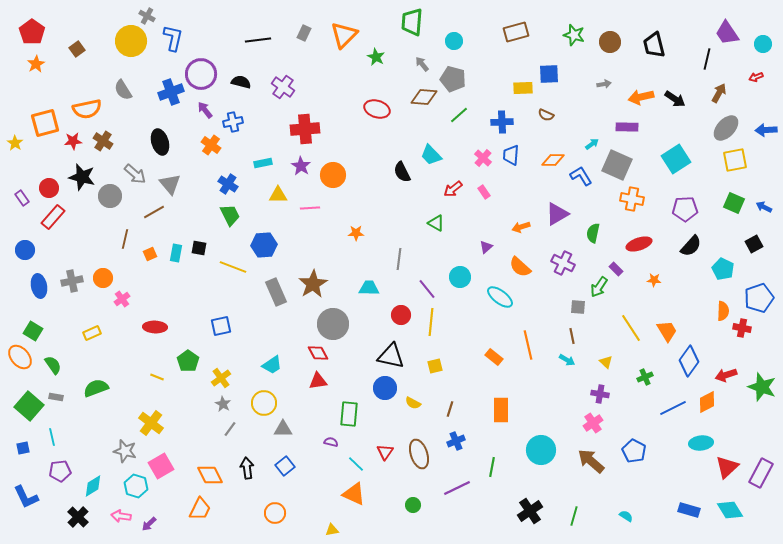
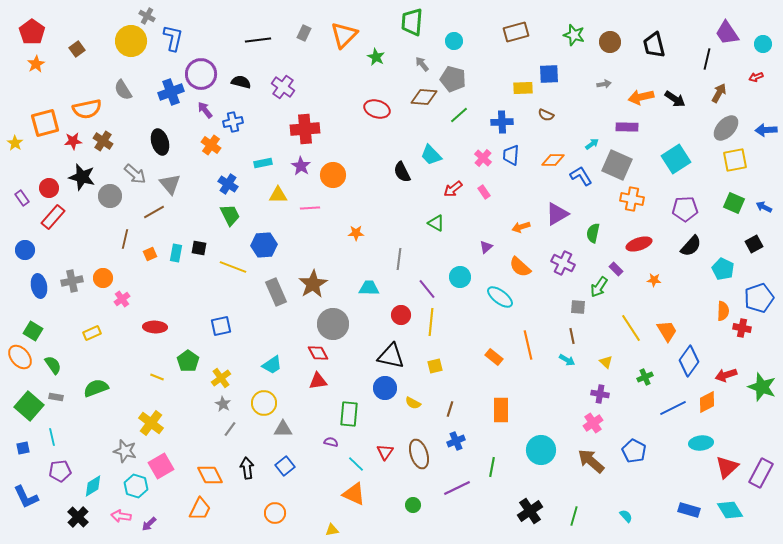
cyan semicircle at (626, 516): rotated 16 degrees clockwise
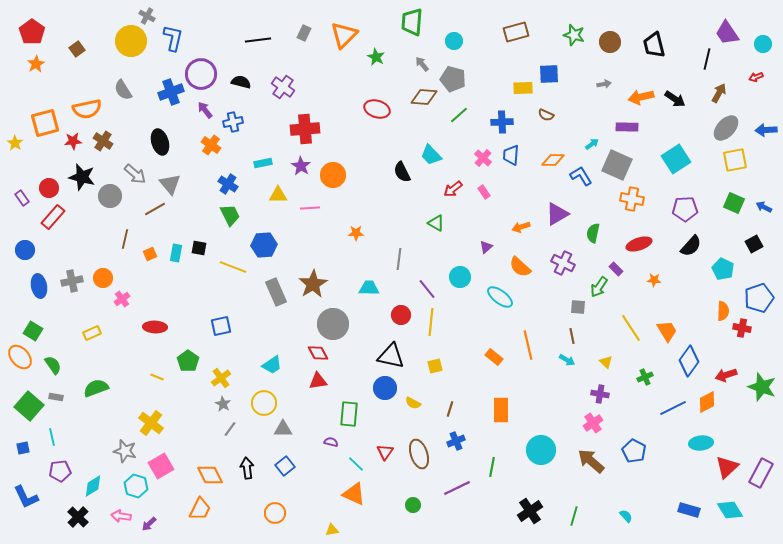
brown line at (154, 212): moved 1 px right, 3 px up
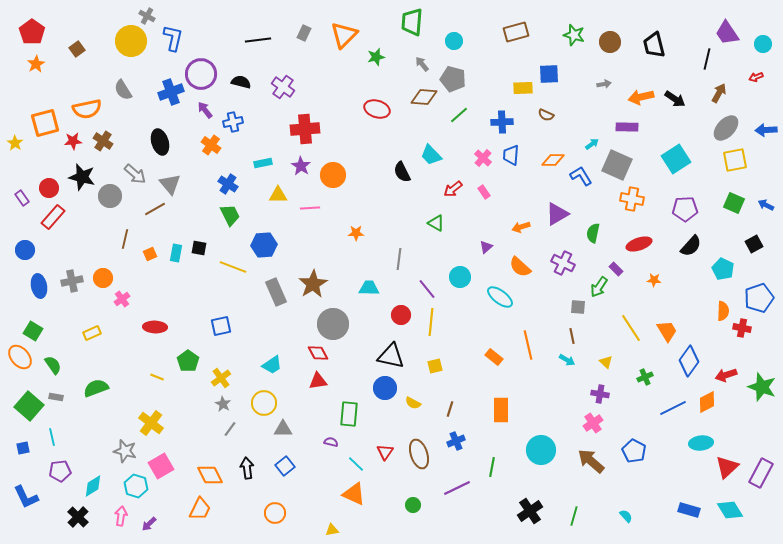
green star at (376, 57): rotated 30 degrees clockwise
blue arrow at (764, 207): moved 2 px right, 2 px up
pink arrow at (121, 516): rotated 90 degrees clockwise
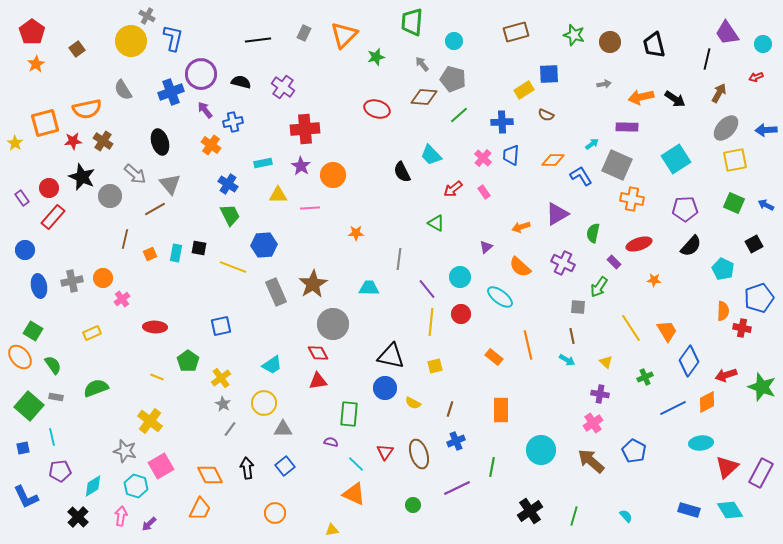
yellow rectangle at (523, 88): moved 1 px right, 2 px down; rotated 30 degrees counterclockwise
black star at (82, 177): rotated 8 degrees clockwise
purple rectangle at (616, 269): moved 2 px left, 7 px up
red circle at (401, 315): moved 60 px right, 1 px up
yellow cross at (151, 423): moved 1 px left, 2 px up
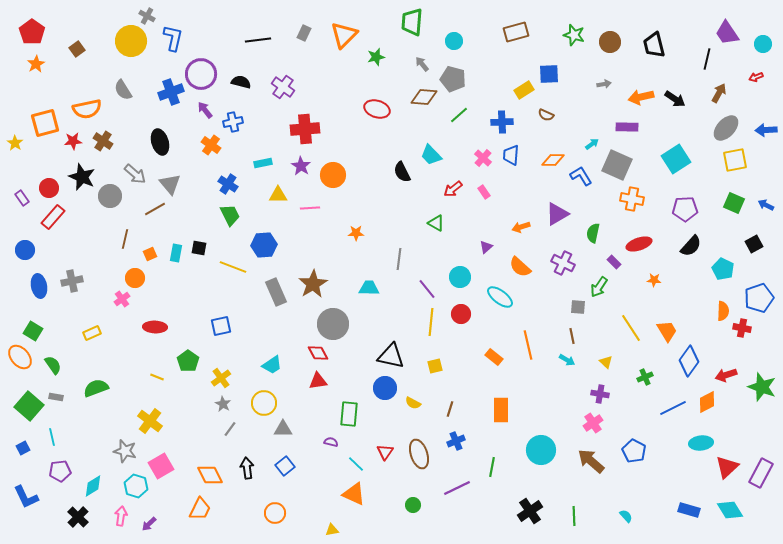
orange circle at (103, 278): moved 32 px right
blue square at (23, 448): rotated 16 degrees counterclockwise
green line at (574, 516): rotated 18 degrees counterclockwise
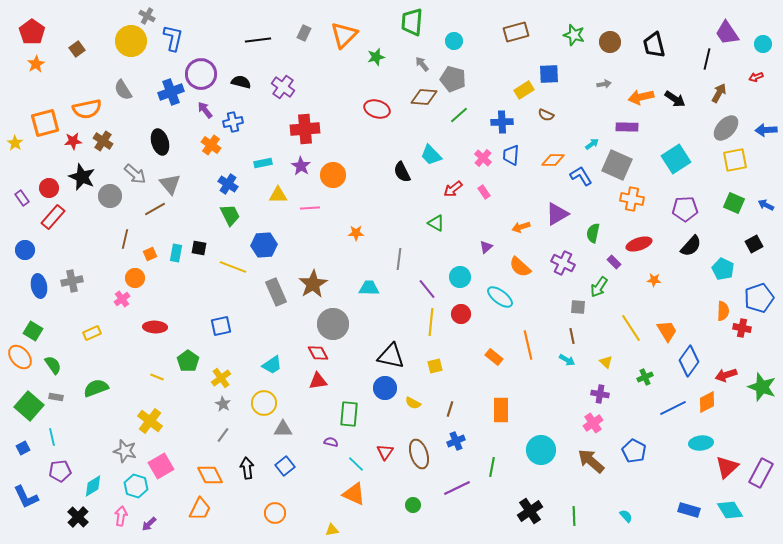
gray line at (230, 429): moved 7 px left, 6 px down
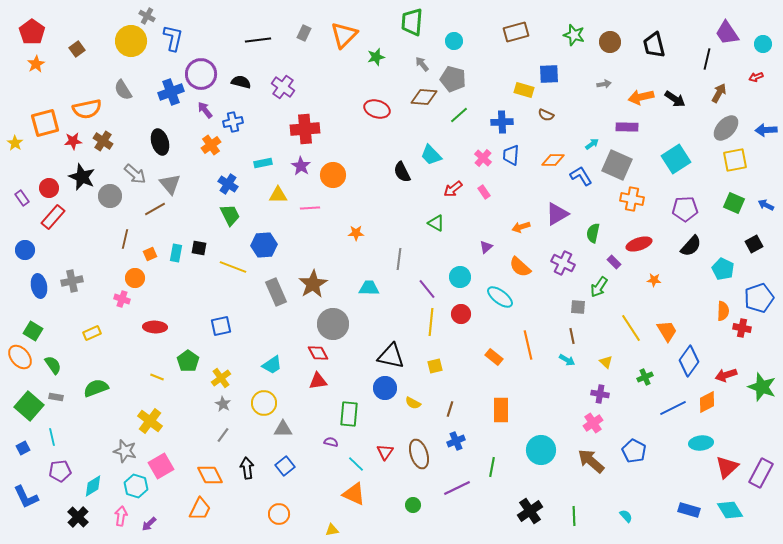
yellow rectangle at (524, 90): rotated 48 degrees clockwise
orange cross at (211, 145): rotated 18 degrees clockwise
pink cross at (122, 299): rotated 35 degrees counterclockwise
orange circle at (275, 513): moved 4 px right, 1 px down
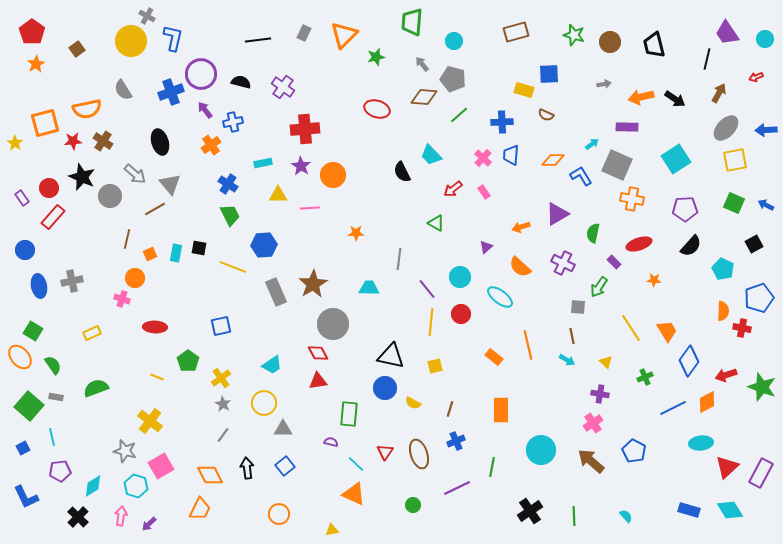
cyan circle at (763, 44): moved 2 px right, 5 px up
brown line at (125, 239): moved 2 px right
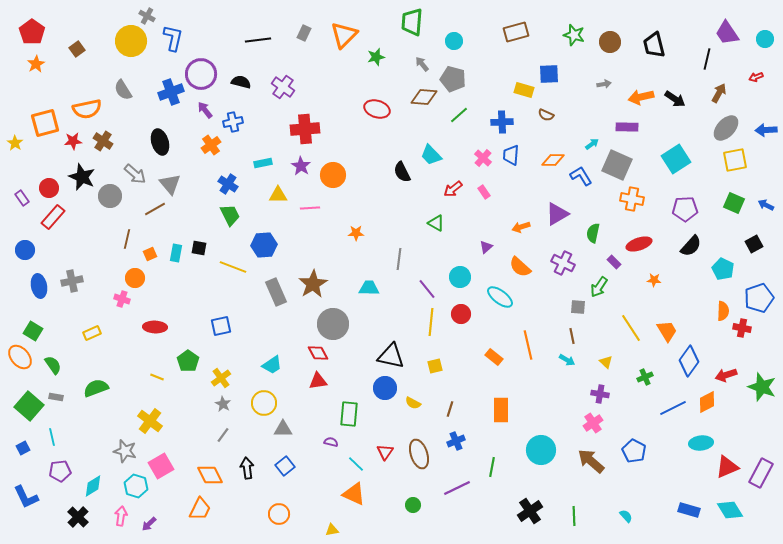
red triangle at (727, 467): rotated 20 degrees clockwise
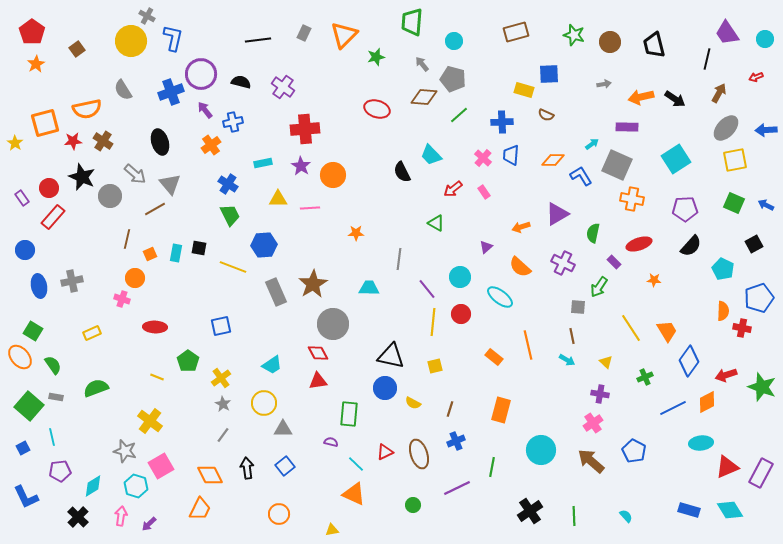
yellow triangle at (278, 195): moved 4 px down
yellow line at (431, 322): moved 2 px right
orange rectangle at (501, 410): rotated 15 degrees clockwise
red triangle at (385, 452): rotated 30 degrees clockwise
